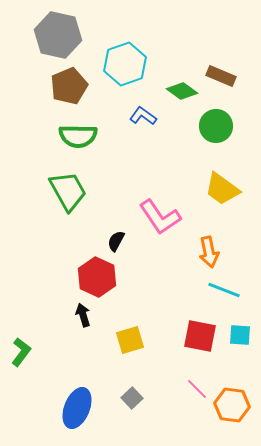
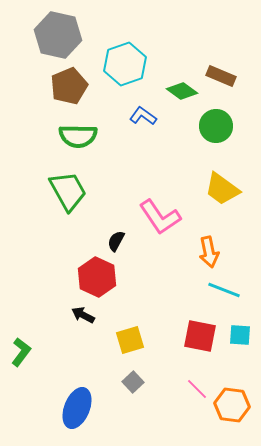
black arrow: rotated 45 degrees counterclockwise
gray square: moved 1 px right, 16 px up
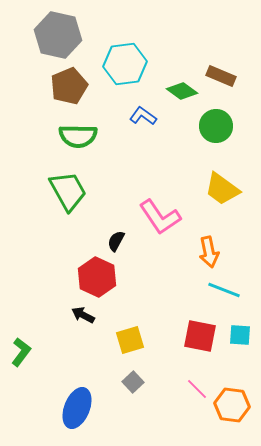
cyan hexagon: rotated 12 degrees clockwise
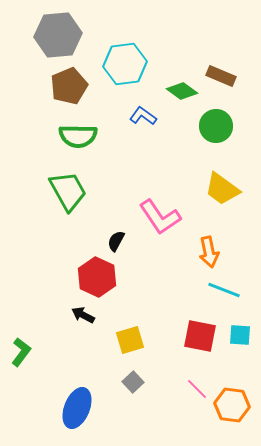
gray hexagon: rotated 18 degrees counterclockwise
